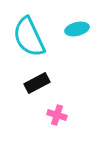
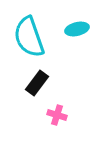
cyan semicircle: rotated 6 degrees clockwise
black rectangle: rotated 25 degrees counterclockwise
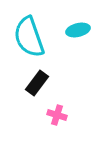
cyan ellipse: moved 1 px right, 1 px down
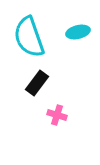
cyan ellipse: moved 2 px down
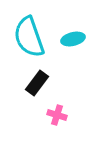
cyan ellipse: moved 5 px left, 7 px down
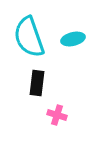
black rectangle: rotated 30 degrees counterclockwise
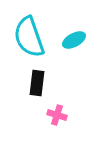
cyan ellipse: moved 1 px right, 1 px down; rotated 15 degrees counterclockwise
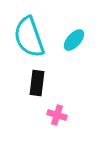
cyan ellipse: rotated 20 degrees counterclockwise
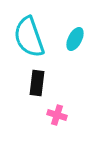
cyan ellipse: moved 1 px right, 1 px up; rotated 15 degrees counterclockwise
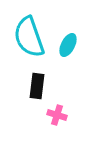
cyan ellipse: moved 7 px left, 6 px down
black rectangle: moved 3 px down
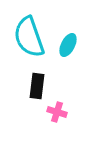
pink cross: moved 3 px up
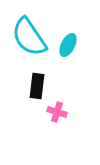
cyan semicircle: rotated 15 degrees counterclockwise
